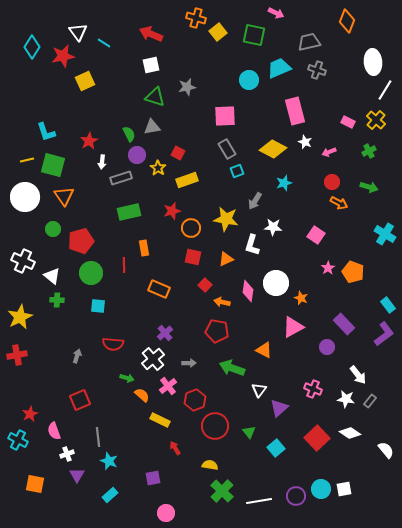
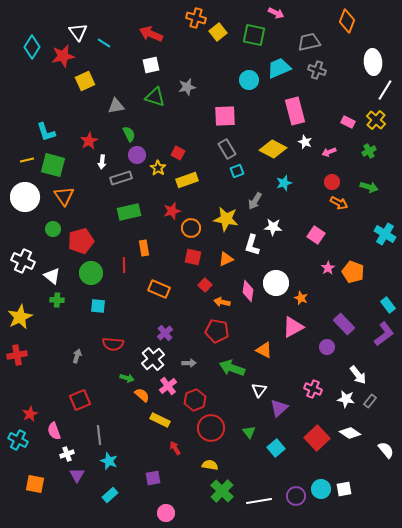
gray triangle at (152, 127): moved 36 px left, 21 px up
red circle at (215, 426): moved 4 px left, 2 px down
gray line at (98, 437): moved 1 px right, 2 px up
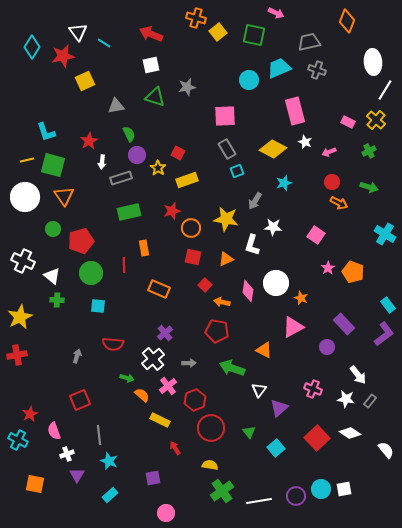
green cross at (222, 491): rotated 10 degrees clockwise
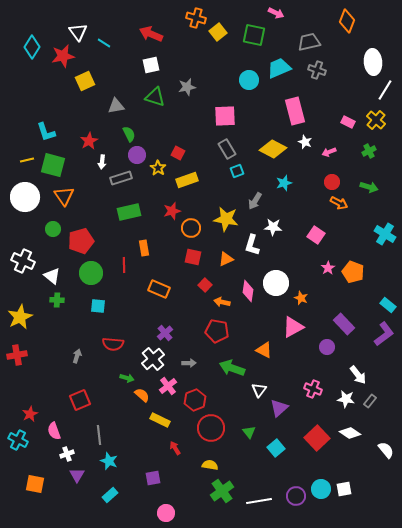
cyan rectangle at (388, 305): rotated 14 degrees counterclockwise
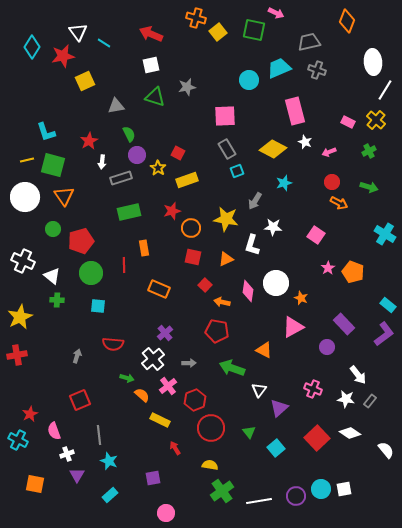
green square at (254, 35): moved 5 px up
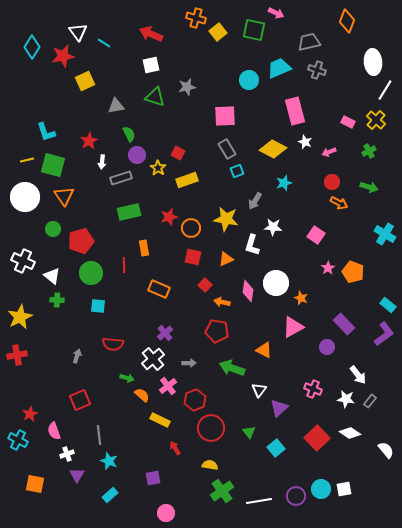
red star at (172, 211): moved 3 px left, 6 px down
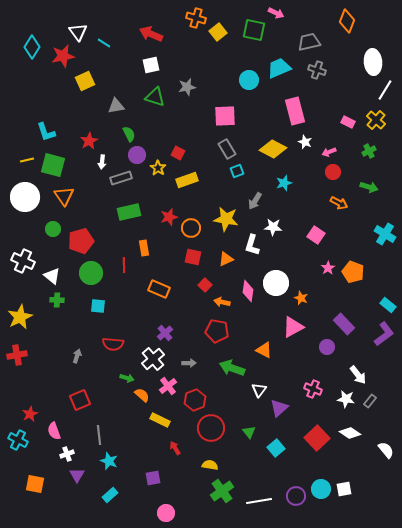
red circle at (332, 182): moved 1 px right, 10 px up
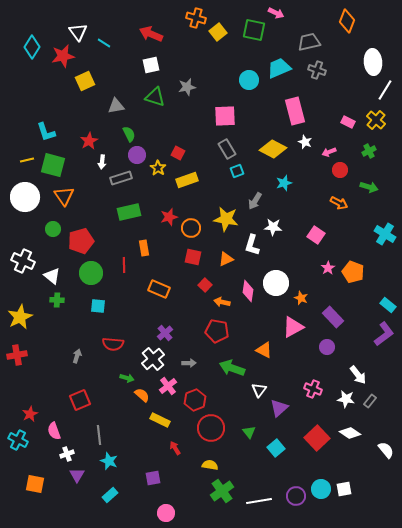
red circle at (333, 172): moved 7 px right, 2 px up
purple rectangle at (344, 324): moved 11 px left, 7 px up
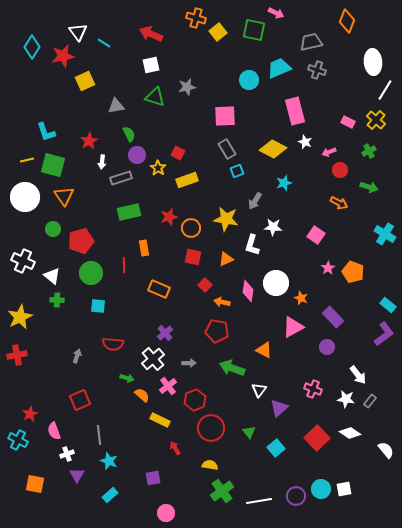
gray trapezoid at (309, 42): moved 2 px right
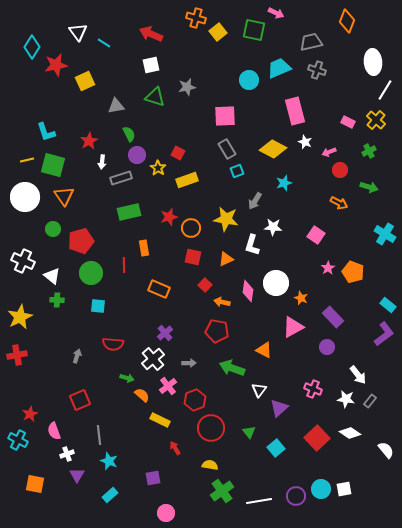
red star at (63, 56): moved 7 px left, 9 px down
